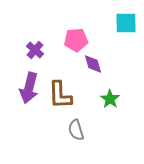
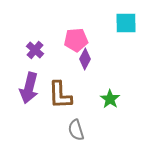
purple diamond: moved 8 px left, 5 px up; rotated 45 degrees clockwise
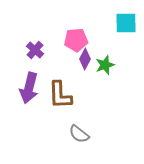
green star: moved 5 px left, 34 px up; rotated 18 degrees clockwise
gray semicircle: moved 3 px right, 4 px down; rotated 35 degrees counterclockwise
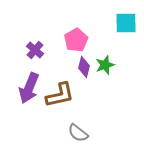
pink pentagon: rotated 25 degrees counterclockwise
purple diamond: moved 1 px left, 8 px down; rotated 15 degrees counterclockwise
purple arrow: rotated 8 degrees clockwise
brown L-shape: rotated 100 degrees counterclockwise
gray semicircle: moved 1 px left, 1 px up
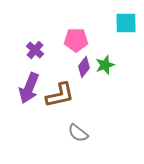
pink pentagon: rotated 30 degrees clockwise
purple diamond: rotated 25 degrees clockwise
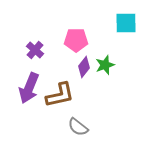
gray semicircle: moved 6 px up
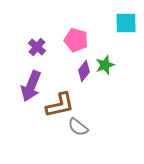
pink pentagon: rotated 15 degrees clockwise
purple cross: moved 2 px right, 3 px up
purple diamond: moved 4 px down
purple arrow: moved 2 px right, 2 px up
brown L-shape: moved 10 px down
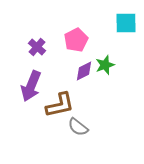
pink pentagon: rotated 30 degrees clockwise
purple diamond: rotated 25 degrees clockwise
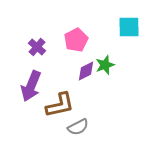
cyan square: moved 3 px right, 4 px down
purple diamond: moved 2 px right
gray semicircle: rotated 65 degrees counterclockwise
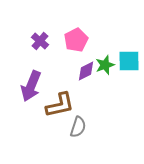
cyan square: moved 34 px down
purple cross: moved 3 px right, 6 px up
gray semicircle: rotated 45 degrees counterclockwise
